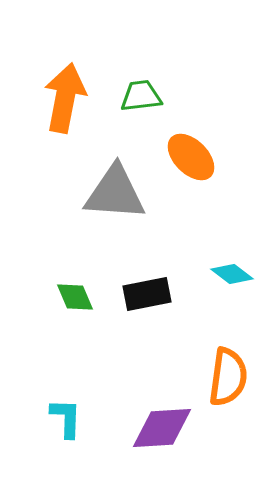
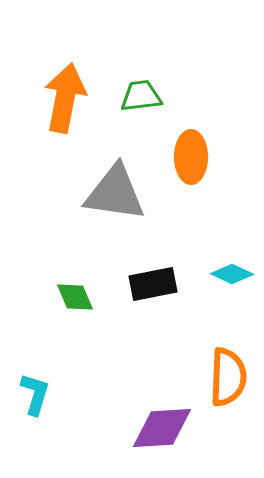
orange ellipse: rotated 45 degrees clockwise
gray triangle: rotated 4 degrees clockwise
cyan diamond: rotated 12 degrees counterclockwise
black rectangle: moved 6 px right, 10 px up
orange semicircle: rotated 6 degrees counterclockwise
cyan L-shape: moved 31 px left, 24 px up; rotated 15 degrees clockwise
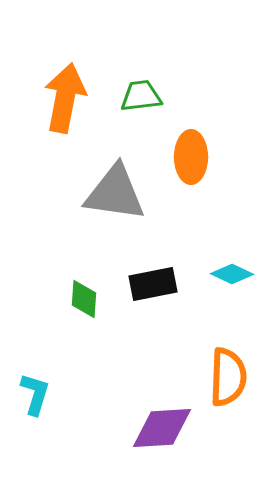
green diamond: moved 9 px right, 2 px down; rotated 27 degrees clockwise
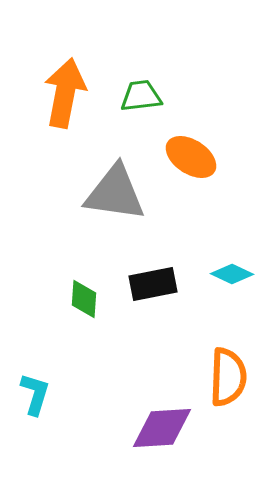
orange arrow: moved 5 px up
orange ellipse: rotated 57 degrees counterclockwise
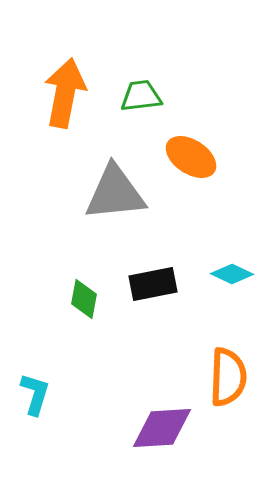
gray triangle: rotated 14 degrees counterclockwise
green diamond: rotated 6 degrees clockwise
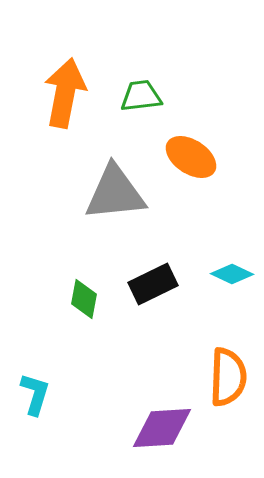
black rectangle: rotated 15 degrees counterclockwise
